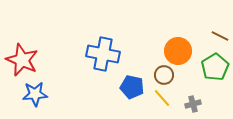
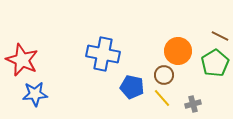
green pentagon: moved 4 px up
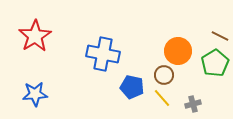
red star: moved 13 px right, 24 px up; rotated 16 degrees clockwise
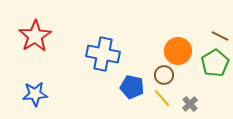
gray cross: moved 3 px left; rotated 28 degrees counterclockwise
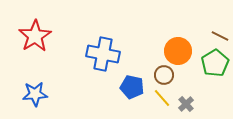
gray cross: moved 4 px left
